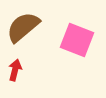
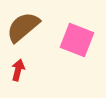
red arrow: moved 3 px right
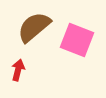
brown semicircle: moved 11 px right
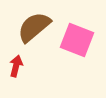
red arrow: moved 2 px left, 4 px up
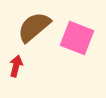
pink square: moved 2 px up
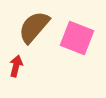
brown semicircle: rotated 9 degrees counterclockwise
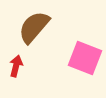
pink square: moved 8 px right, 20 px down
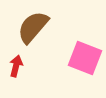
brown semicircle: moved 1 px left
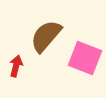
brown semicircle: moved 13 px right, 9 px down
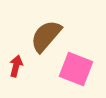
pink square: moved 9 px left, 11 px down
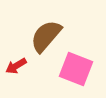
red arrow: rotated 135 degrees counterclockwise
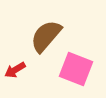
red arrow: moved 1 px left, 4 px down
